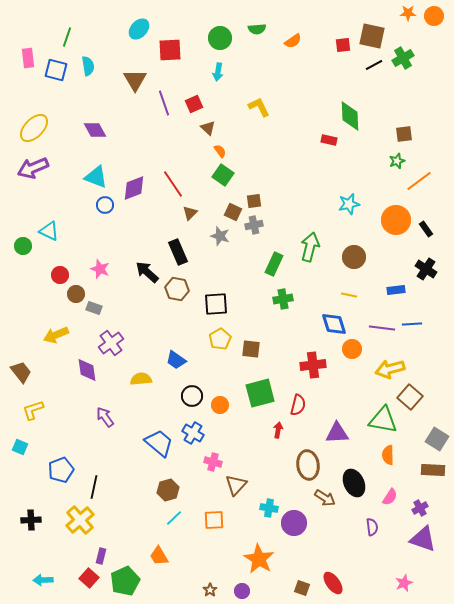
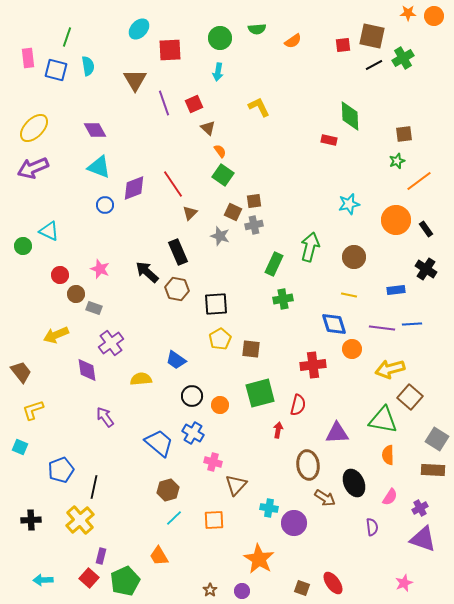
cyan triangle at (96, 177): moved 3 px right, 10 px up
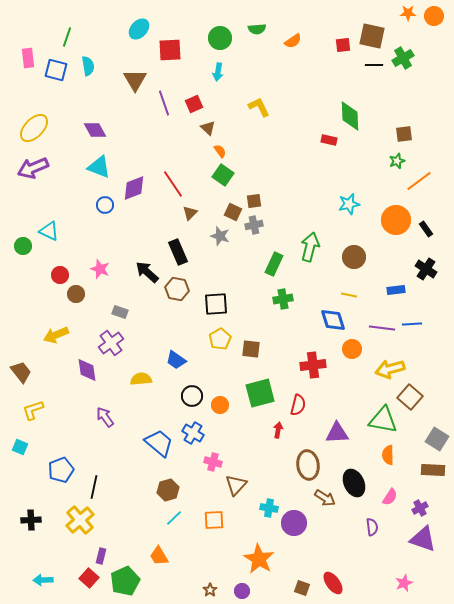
black line at (374, 65): rotated 30 degrees clockwise
gray rectangle at (94, 308): moved 26 px right, 4 px down
blue diamond at (334, 324): moved 1 px left, 4 px up
